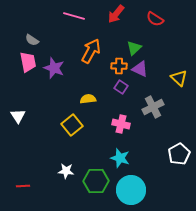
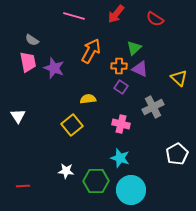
white pentagon: moved 2 px left
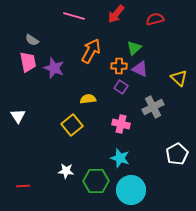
red semicircle: rotated 132 degrees clockwise
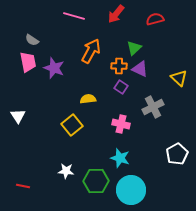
red line: rotated 16 degrees clockwise
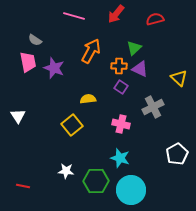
gray semicircle: moved 3 px right
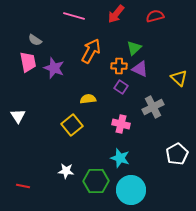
red semicircle: moved 3 px up
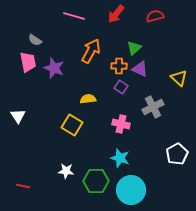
yellow square: rotated 20 degrees counterclockwise
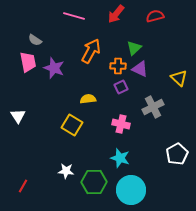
orange cross: moved 1 px left
purple square: rotated 32 degrees clockwise
green hexagon: moved 2 px left, 1 px down
red line: rotated 72 degrees counterclockwise
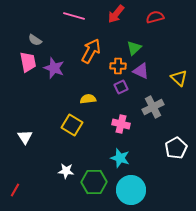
red semicircle: moved 1 px down
purple triangle: moved 1 px right, 2 px down
white triangle: moved 7 px right, 21 px down
white pentagon: moved 1 px left, 6 px up
red line: moved 8 px left, 4 px down
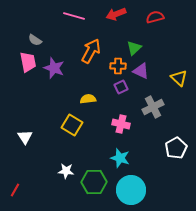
red arrow: rotated 30 degrees clockwise
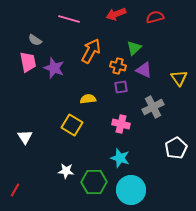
pink line: moved 5 px left, 3 px down
orange cross: rotated 14 degrees clockwise
purple triangle: moved 3 px right, 1 px up
yellow triangle: rotated 12 degrees clockwise
purple square: rotated 16 degrees clockwise
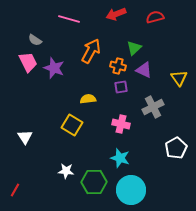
pink trapezoid: rotated 15 degrees counterclockwise
